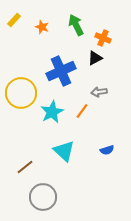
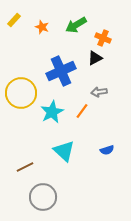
green arrow: rotated 95 degrees counterclockwise
brown line: rotated 12 degrees clockwise
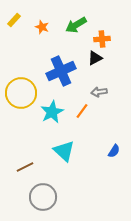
orange cross: moved 1 px left, 1 px down; rotated 28 degrees counterclockwise
blue semicircle: moved 7 px right, 1 px down; rotated 40 degrees counterclockwise
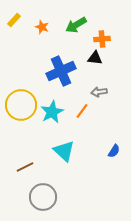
black triangle: rotated 35 degrees clockwise
yellow circle: moved 12 px down
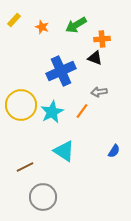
black triangle: rotated 14 degrees clockwise
cyan triangle: rotated 10 degrees counterclockwise
